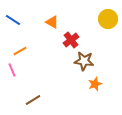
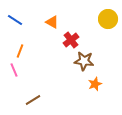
blue line: moved 2 px right
orange line: rotated 40 degrees counterclockwise
pink line: moved 2 px right
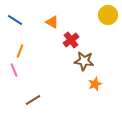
yellow circle: moved 4 px up
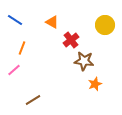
yellow circle: moved 3 px left, 10 px down
orange line: moved 2 px right, 3 px up
pink line: rotated 72 degrees clockwise
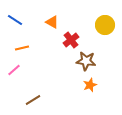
orange line: rotated 56 degrees clockwise
brown star: moved 2 px right
orange star: moved 5 px left, 1 px down
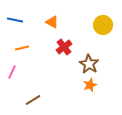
blue line: rotated 21 degrees counterclockwise
yellow circle: moved 2 px left
red cross: moved 7 px left, 7 px down
brown star: moved 3 px right, 3 px down; rotated 24 degrees clockwise
pink line: moved 2 px left, 2 px down; rotated 24 degrees counterclockwise
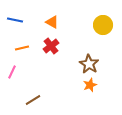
red cross: moved 13 px left, 1 px up
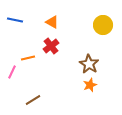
orange line: moved 6 px right, 10 px down
